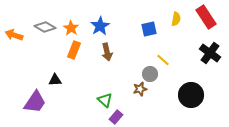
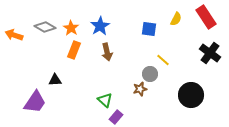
yellow semicircle: rotated 16 degrees clockwise
blue square: rotated 21 degrees clockwise
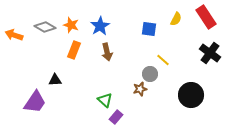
orange star: moved 3 px up; rotated 14 degrees counterclockwise
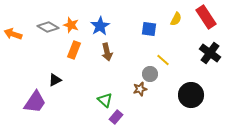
gray diamond: moved 3 px right
orange arrow: moved 1 px left, 1 px up
black triangle: rotated 24 degrees counterclockwise
